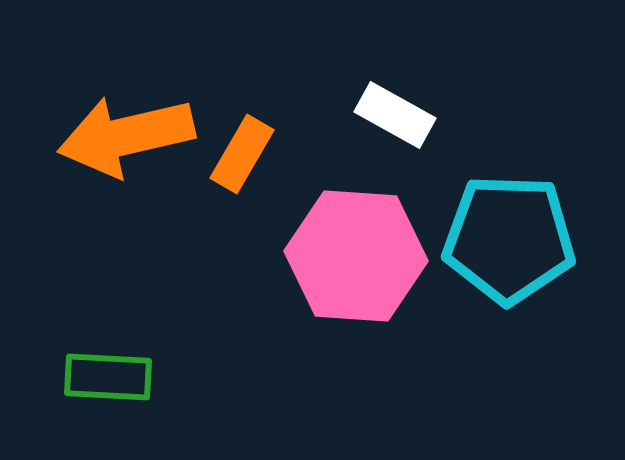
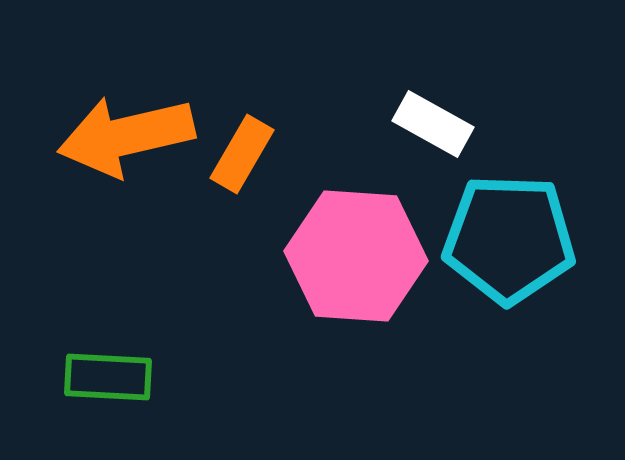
white rectangle: moved 38 px right, 9 px down
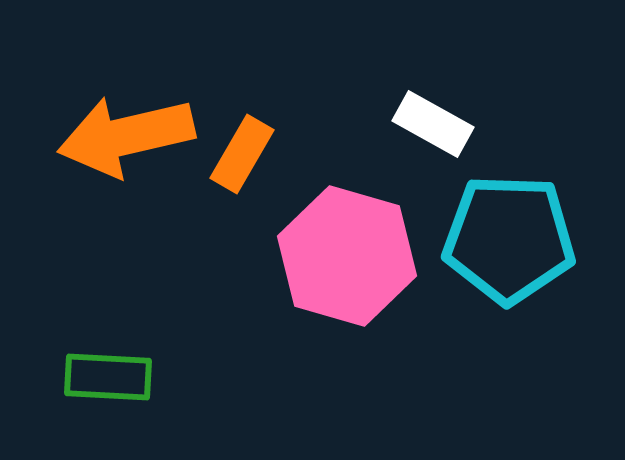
pink hexagon: moved 9 px left; rotated 12 degrees clockwise
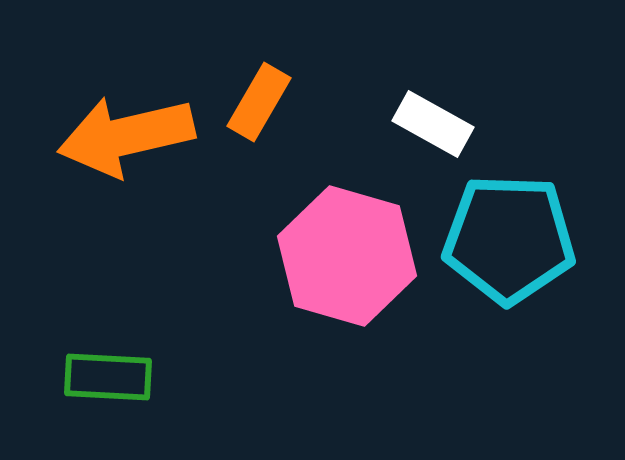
orange rectangle: moved 17 px right, 52 px up
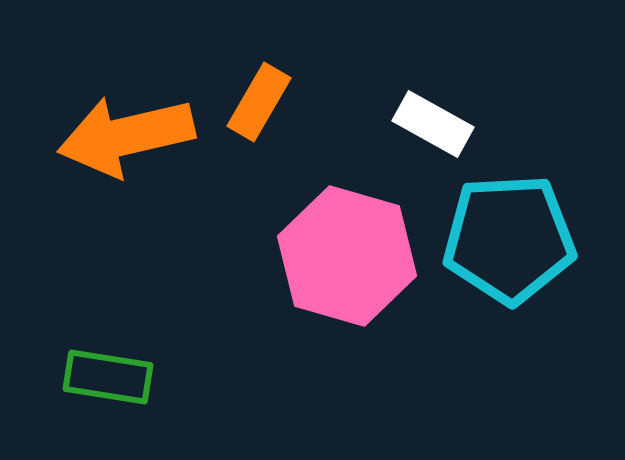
cyan pentagon: rotated 5 degrees counterclockwise
green rectangle: rotated 6 degrees clockwise
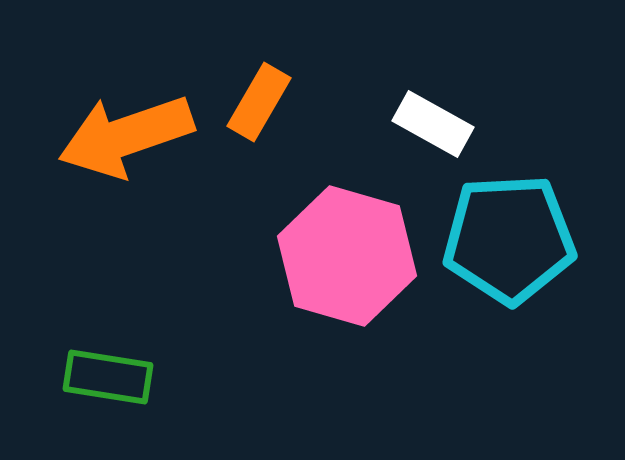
orange arrow: rotated 6 degrees counterclockwise
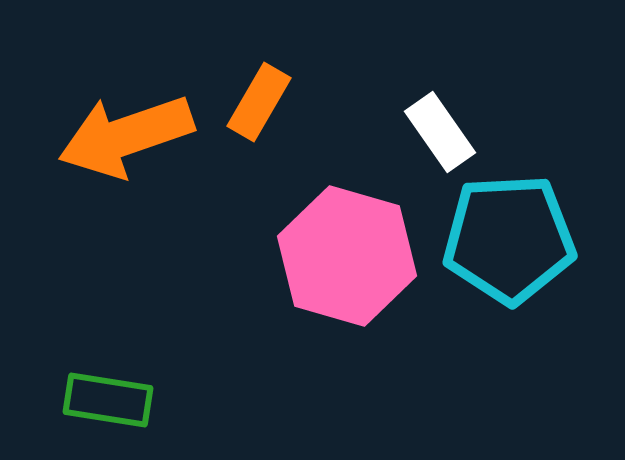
white rectangle: moved 7 px right, 8 px down; rotated 26 degrees clockwise
green rectangle: moved 23 px down
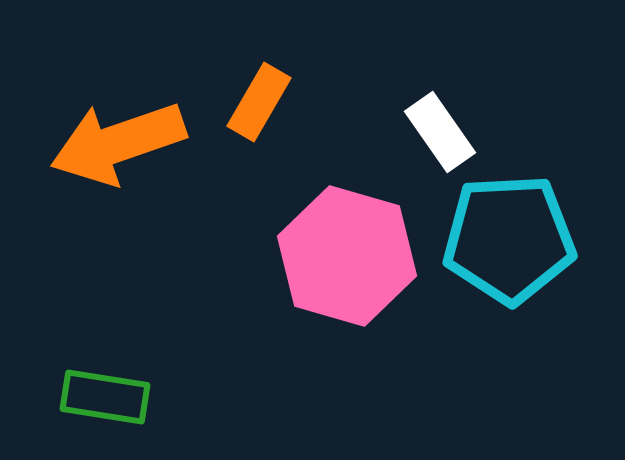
orange arrow: moved 8 px left, 7 px down
green rectangle: moved 3 px left, 3 px up
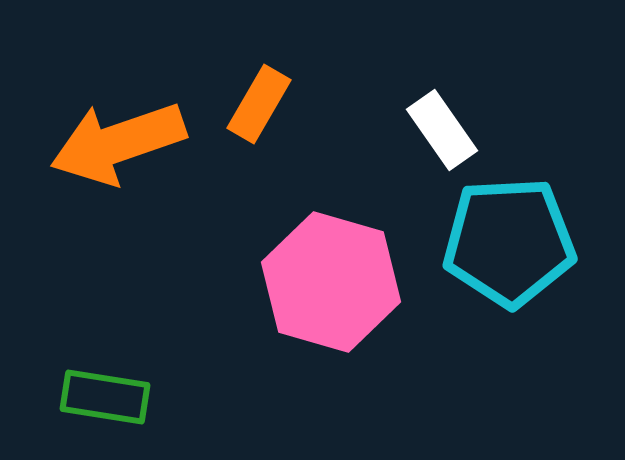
orange rectangle: moved 2 px down
white rectangle: moved 2 px right, 2 px up
cyan pentagon: moved 3 px down
pink hexagon: moved 16 px left, 26 px down
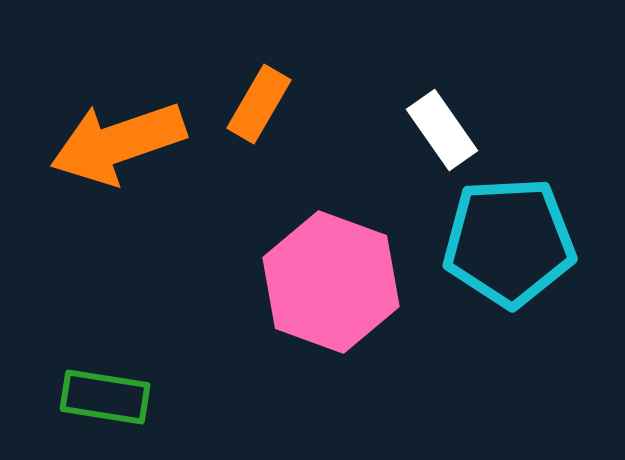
pink hexagon: rotated 4 degrees clockwise
